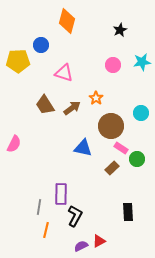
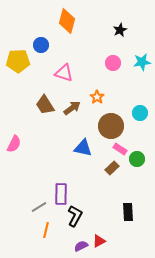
pink circle: moved 2 px up
orange star: moved 1 px right, 1 px up
cyan circle: moved 1 px left
pink rectangle: moved 1 px left, 1 px down
gray line: rotated 49 degrees clockwise
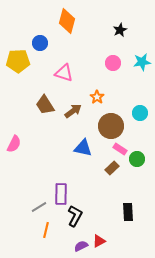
blue circle: moved 1 px left, 2 px up
brown arrow: moved 1 px right, 3 px down
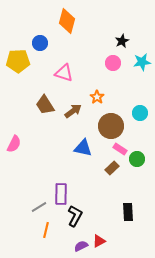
black star: moved 2 px right, 11 px down
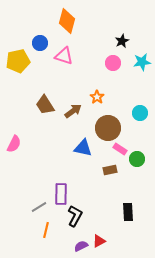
yellow pentagon: rotated 10 degrees counterclockwise
pink triangle: moved 17 px up
brown circle: moved 3 px left, 2 px down
brown rectangle: moved 2 px left, 2 px down; rotated 32 degrees clockwise
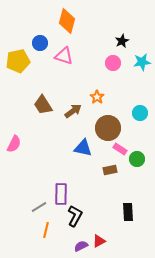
brown trapezoid: moved 2 px left
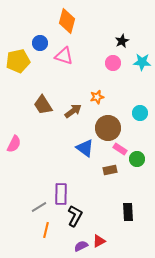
cyan star: rotated 12 degrees clockwise
orange star: rotated 24 degrees clockwise
blue triangle: moved 2 px right; rotated 24 degrees clockwise
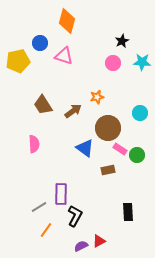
pink semicircle: moved 20 px right; rotated 30 degrees counterclockwise
green circle: moved 4 px up
brown rectangle: moved 2 px left
orange line: rotated 21 degrees clockwise
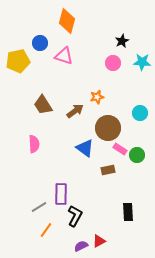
brown arrow: moved 2 px right
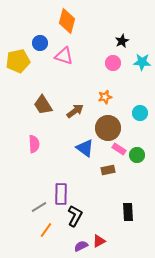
orange star: moved 8 px right
pink rectangle: moved 1 px left
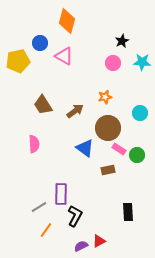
pink triangle: rotated 12 degrees clockwise
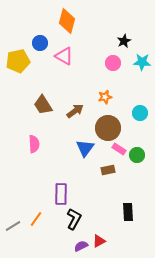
black star: moved 2 px right
blue triangle: rotated 30 degrees clockwise
gray line: moved 26 px left, 19 px down
black L-shape: moved 1 px left, 3 px down
orange line: moved 10 px left, 11 px up
